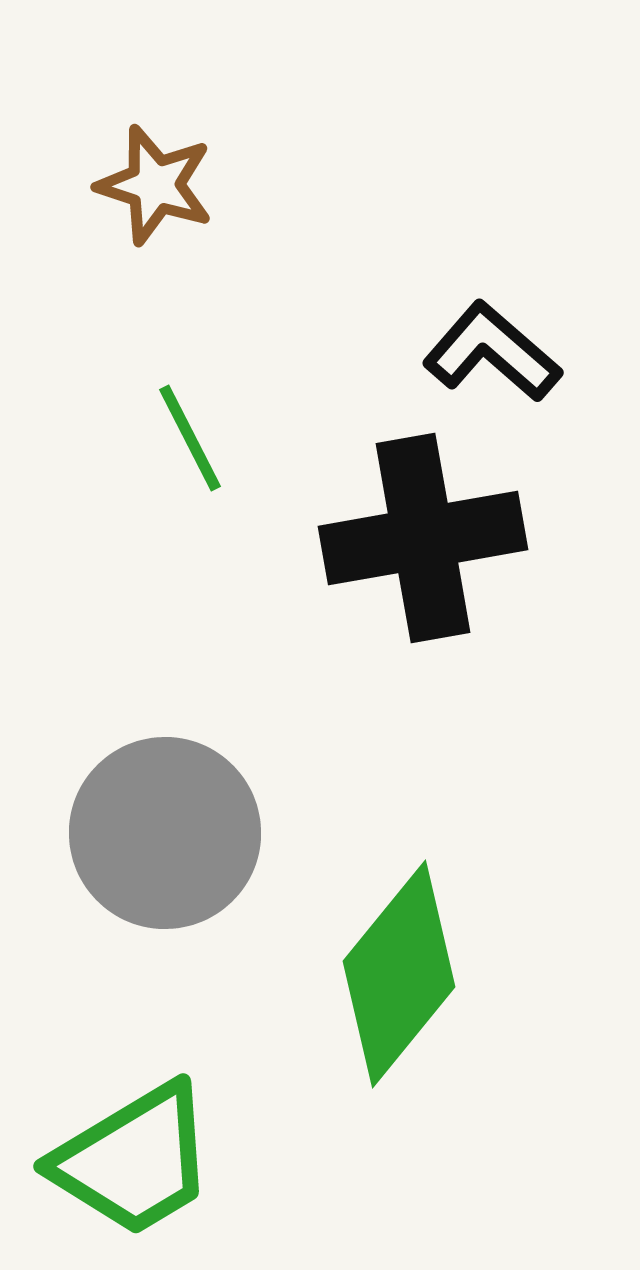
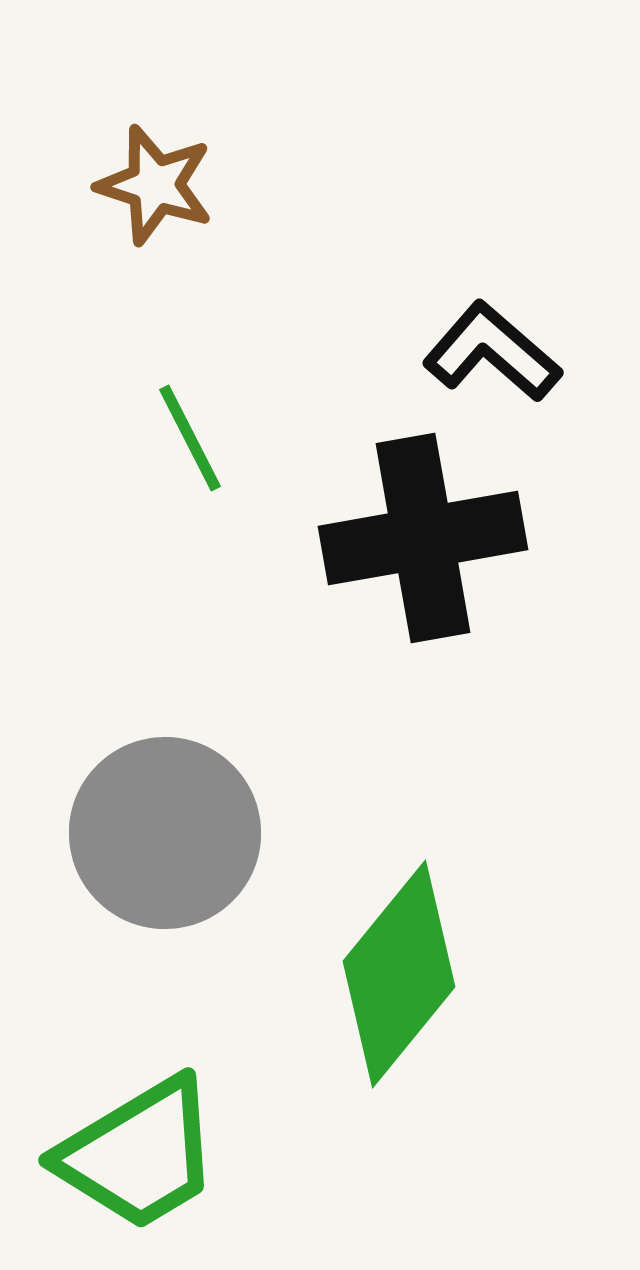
green trapezoid: moved 5 px right, 6 px up
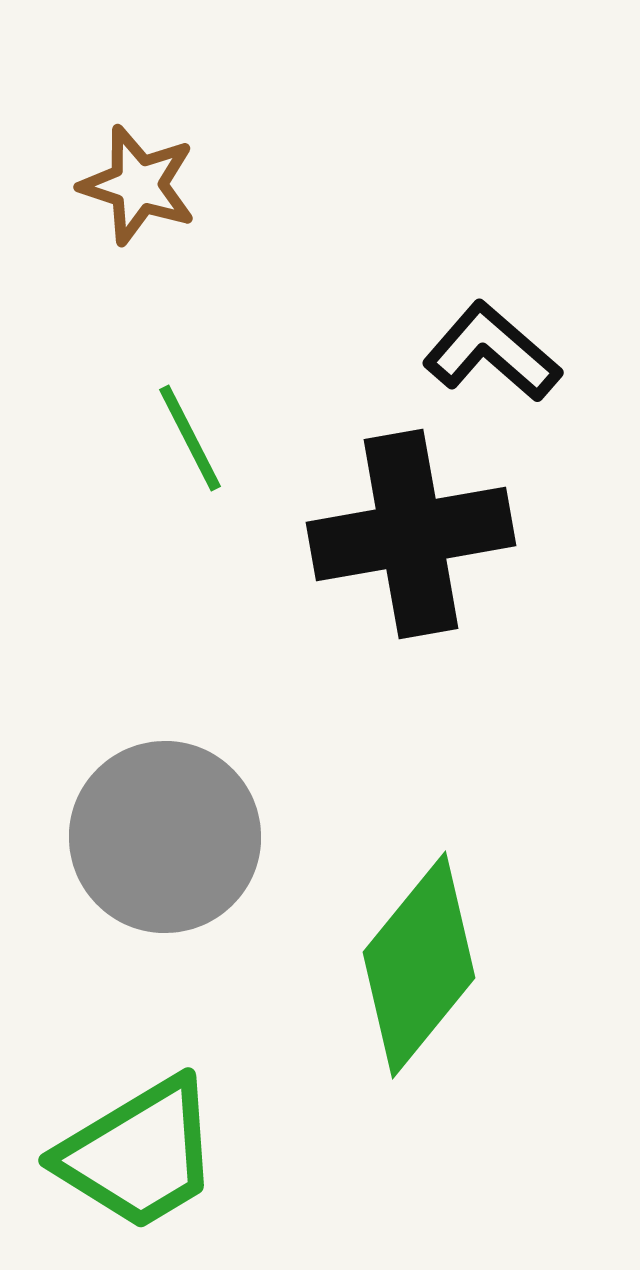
brown star: moved 17 px left
black cross: moved 12 px left, 4 px up
gray circle: moved 4 px down
green diamond: moved 20 px right, 9 px up
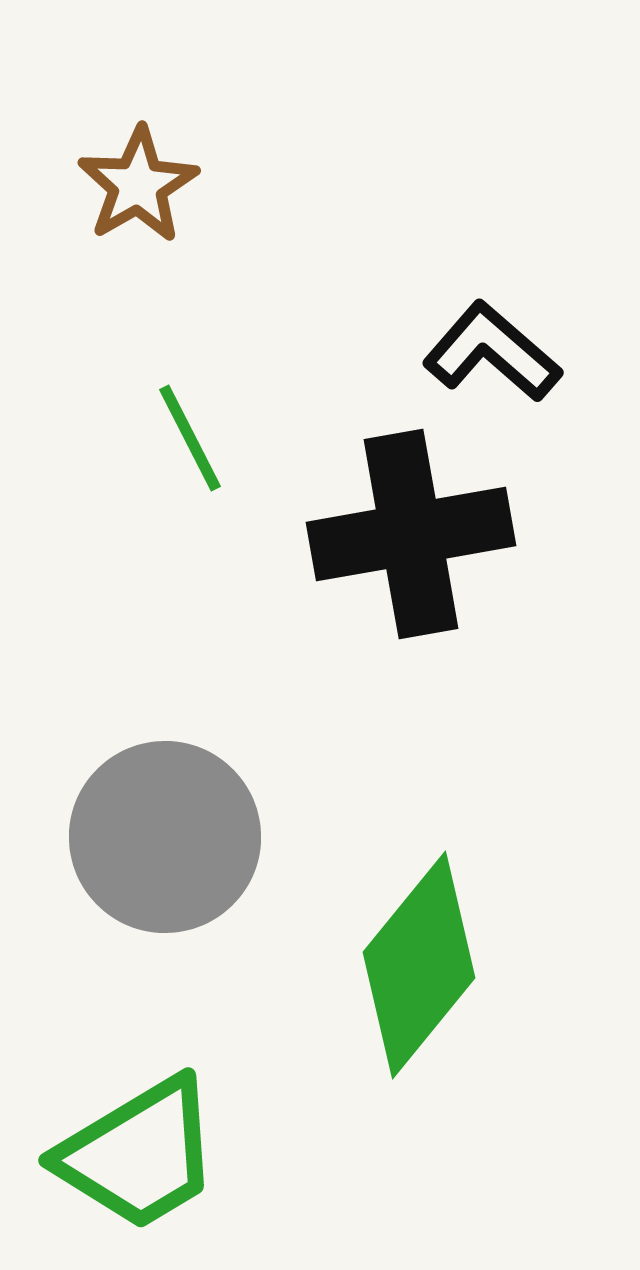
brown star: rotated 24 degrees clockwise
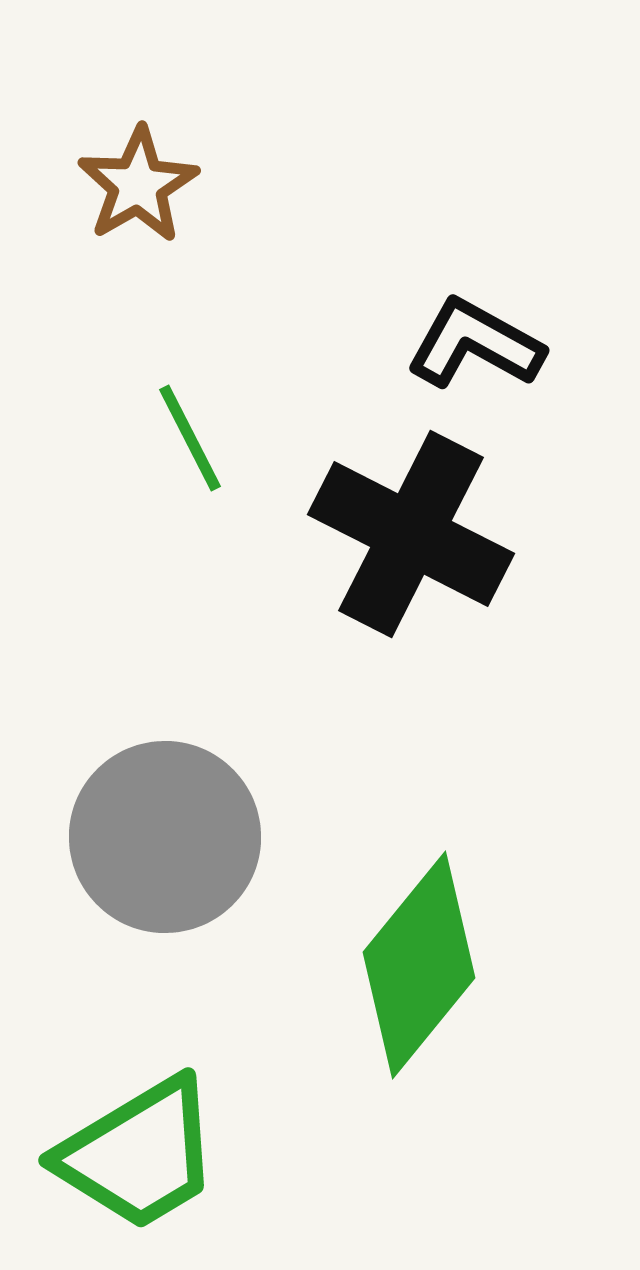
black L-shape: moved 17 px left, 8 px up; rotated 12 degrees counterclockwise
black cross: rotated 37 degrees clockwise
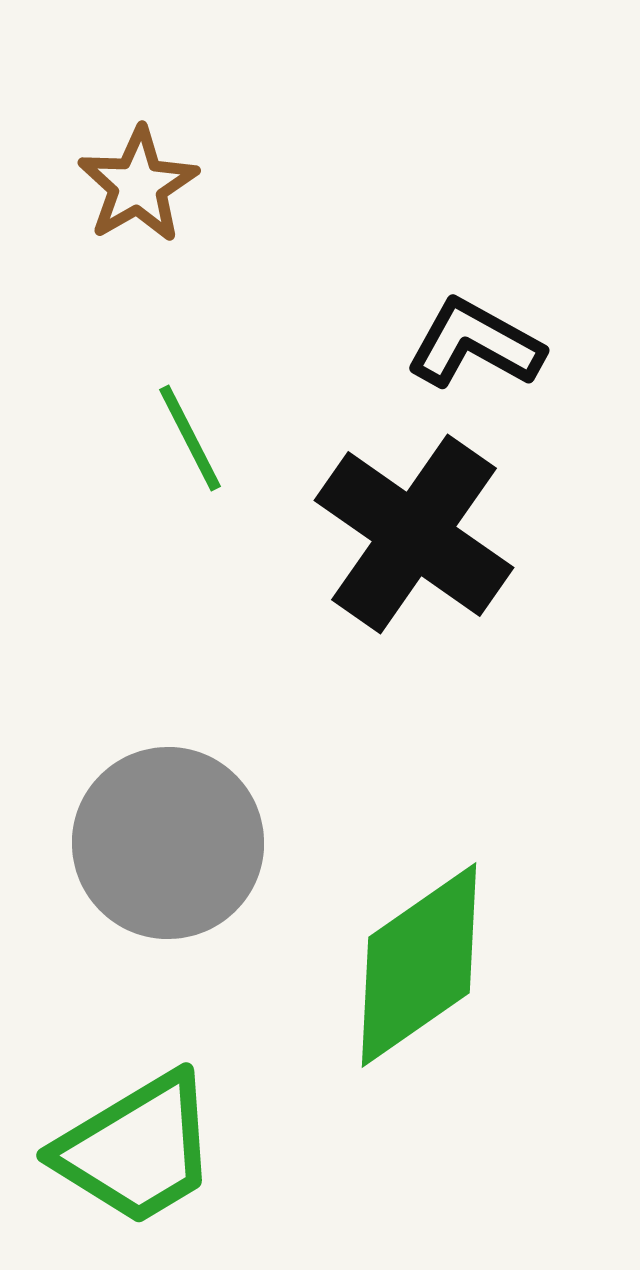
black cross: moved 3 px right; rotated 8 degrees clockwise
gray circle: moved 3 px right, 6 px down
green diamond: rotated 16 degrees clockwise
green trapezoid: moved 2 px left, 5 px up
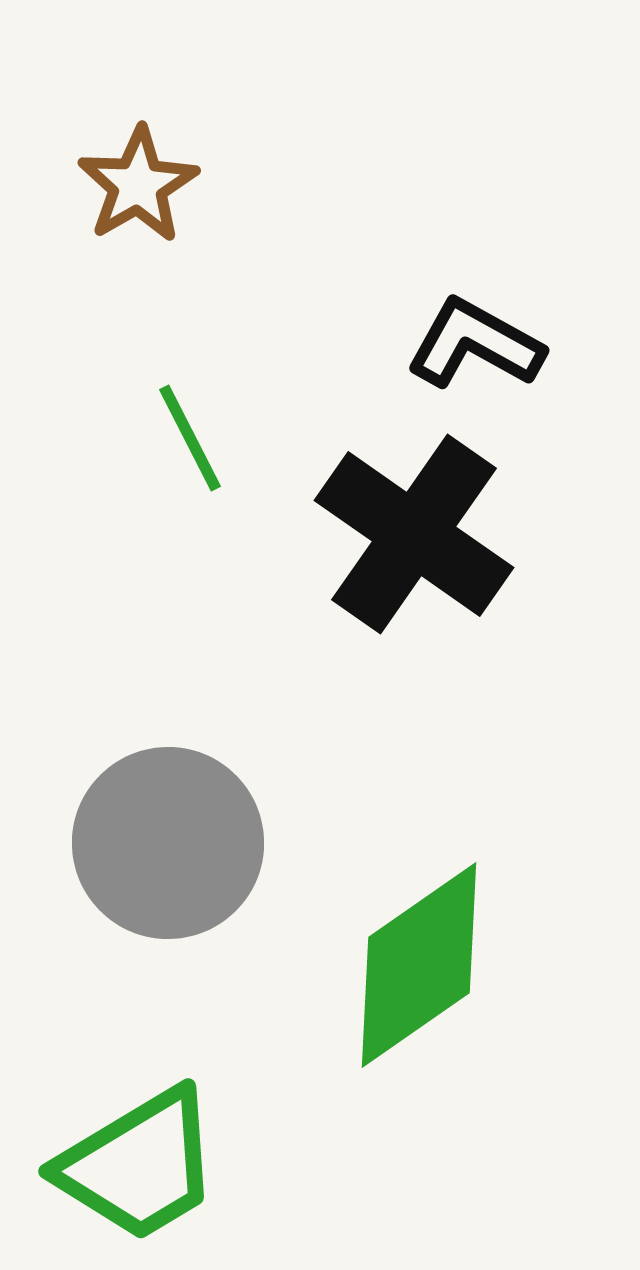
green trapezoid: moved 2 px right, 16 px down
